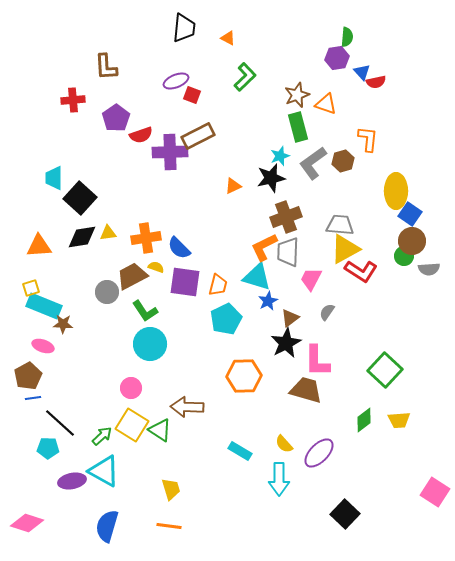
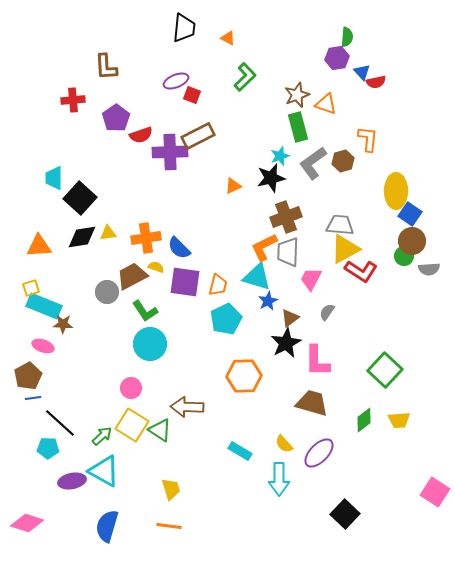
brown trapezoid at (306, 390): moved 6 px right, 13 px down
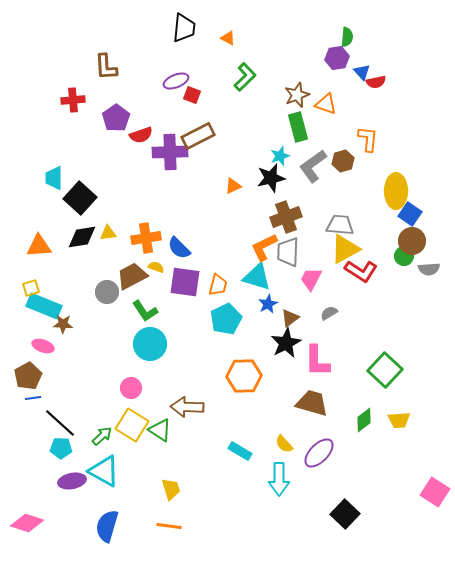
gray L-shape at (313, 163): moved 3 px down
blue star at (268, 301): moved 3 px down
gray semicircle at (327, 312): moved 2 px right, 1 px down; rotated 24 degrees clockwise
cyan pentagon at (48, 448): moved 13 px right
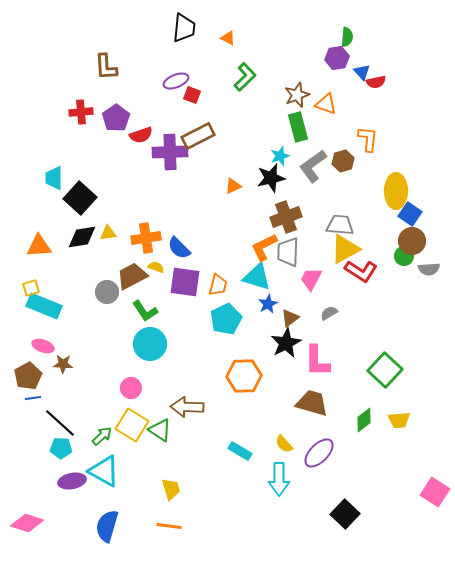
red cross at (73, 100): moved 8 px right, 12 px down
brown star at (63, 324): moved 40 px down
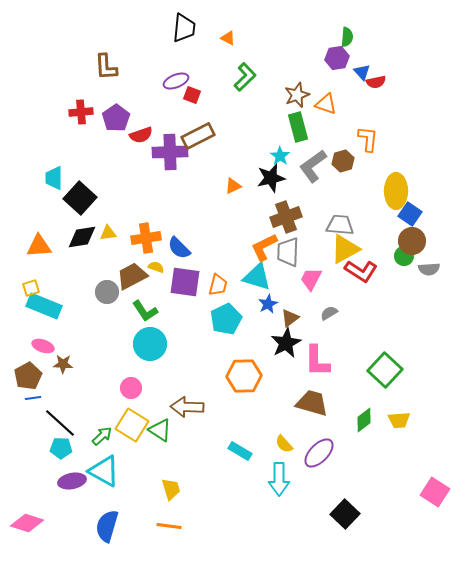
cyan star at (280, 156): rotated 18 degrees counterclockwise
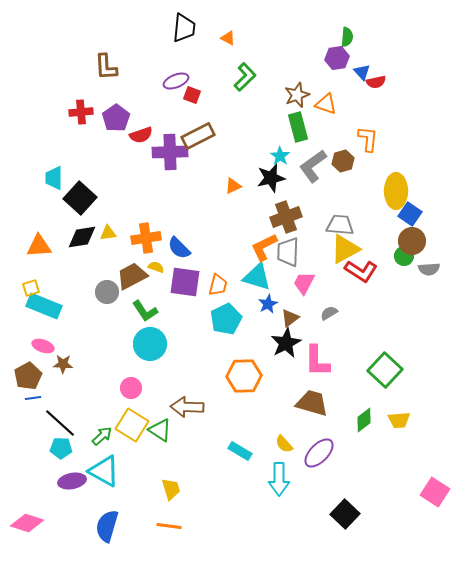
pink trapezoid at (311, 279): moved 7 px left, 4 px down
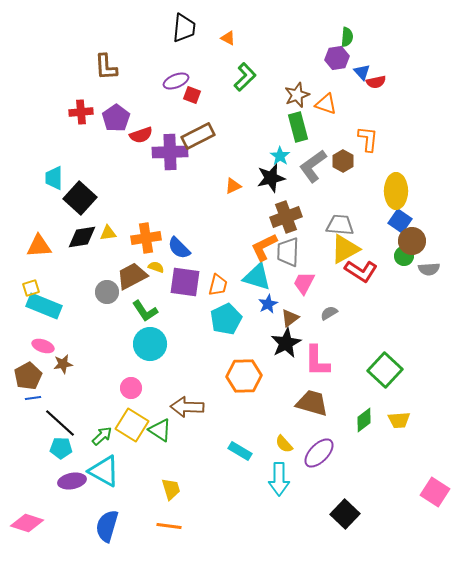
brown hexagon at (343, 161): rotated 15 degrees counterclockwise
blue square at (410, 214): moved 10 px left, 7 px down
brown star at (63, 364): rotated 12 degrees counterclockwise
